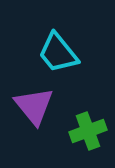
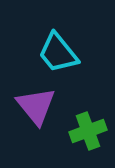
purple triangle: moved 2 px right
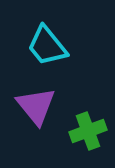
cyan trapezoid: moved 11 px left, 7 px up
